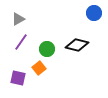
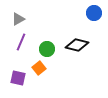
purple line: rotated 12 degrees counterclockwise
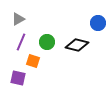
blue circle: moved 4 px right, 10 px down
green circle: moved 7 px up
orange square: moved 6 px left, 7 px up; rotated 32 degrees counterclockwise
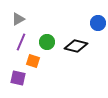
black diamond: moved 1 px left, 1 px down
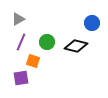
blue circle: moved 6 px left
purple square: moved 3 px right; rotated 21 degrees counterclockwise
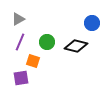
purple line: moved 1 px left
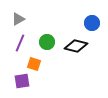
purple line: moved 1 px down
orange square: moved 1 px right, 3 px down
purple square: moved 1 px right, 3 px down
